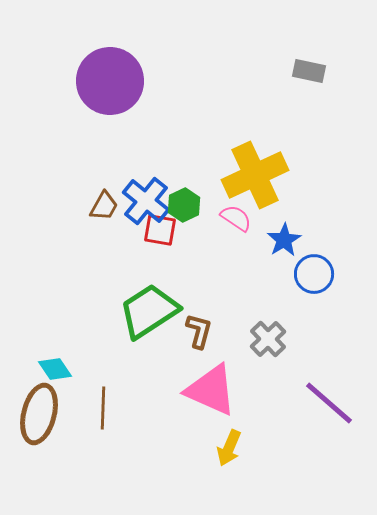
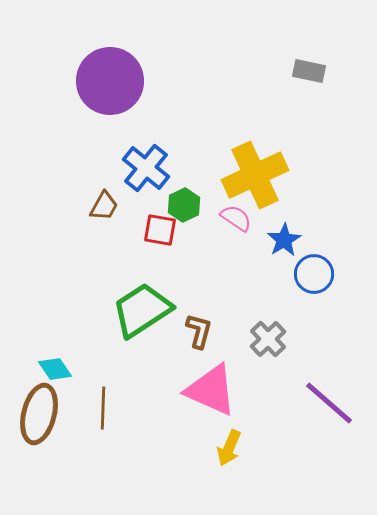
blue cross: moved 33 px up
green trapezoid: moved 7 px left, 1 px up
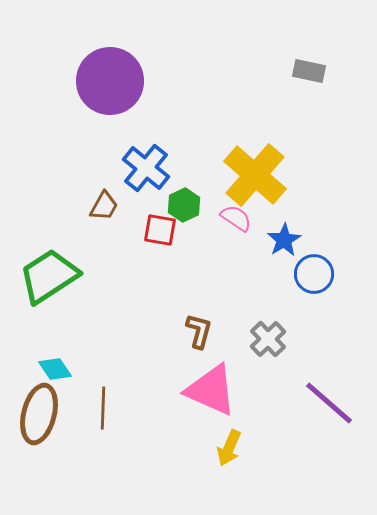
yellow cross: rotated 24 degrees counterclockwise
green trapezoid: moved 93 px left, 34 px up
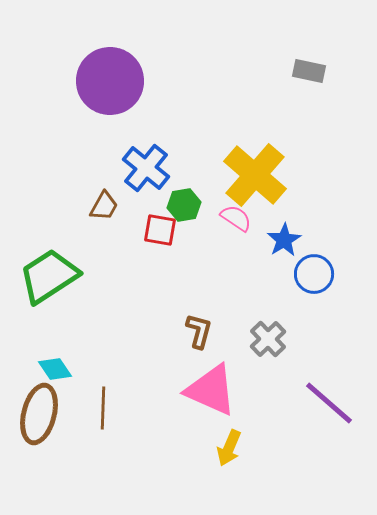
green hexagon: rotated 16 degrees clockwise
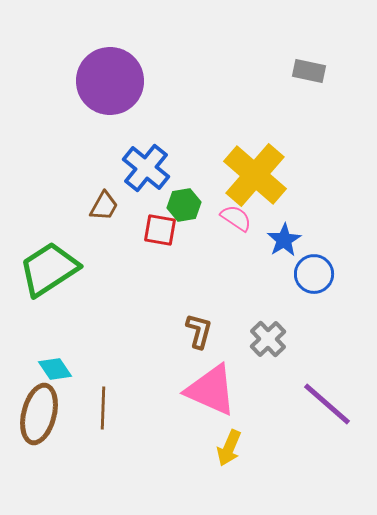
green trapezoid: moved 7 px up
purple line: moved 2 px left, 1 px down
